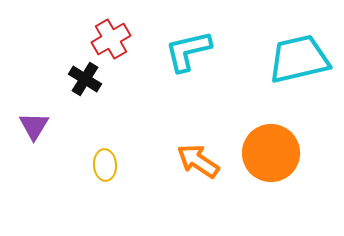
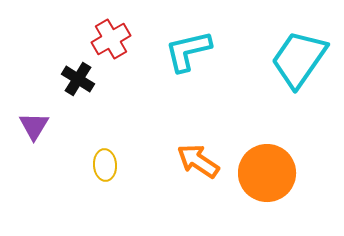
cyan trapezoid: rotated 42 degrees counterclockwise
black cross: moved 7 px left
orange circle: moved 4 px left, 20 px down
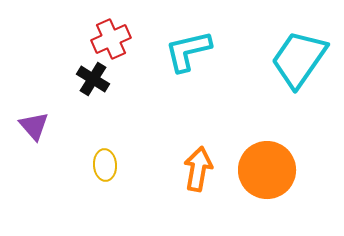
red cross: rotated 6 degrees clockwise
black cross: moved 15 px right
purple triangle: rotated 12 degrees counterclockwise
orange arrow: moved 8 px down; rotated 66 degrees clockwise
orange circle: moved 3 px up
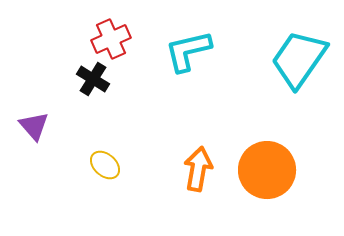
yellow ellipse: rotated 44 degrees counterclockwise
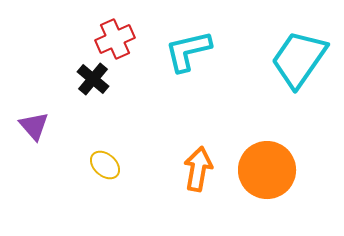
red cross: moved 4 px right
black cross: rotated 8 degrees clockwise
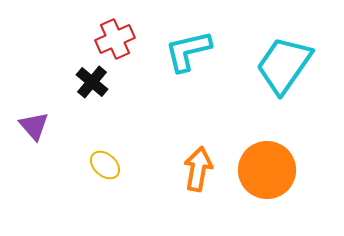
cyan trapezoid: moved 15 px left, 6 px down
black cross: moved 1 px left, 3 px down
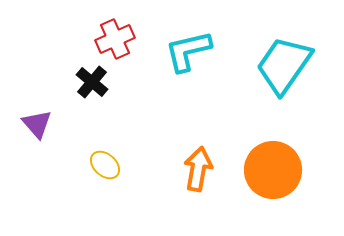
purple triangle: moved 3 px right, 2 px up
orange circle: moved 6 px right
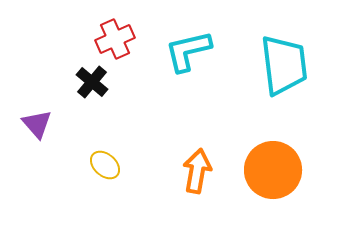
cyan trapezoid: rotated 138 degrees clockwise
orange arrow: moved 1 px left, 2 px down
